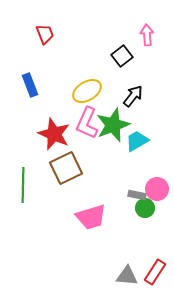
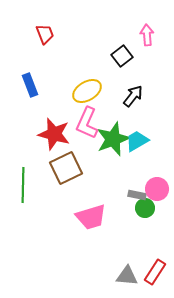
green star: moved 14 px down
red star: rotated 8 degrees counterclockwise
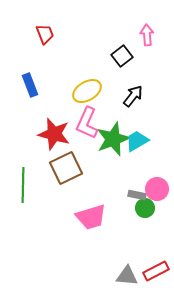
red rectangle: moved 1 px right, 1 px up; rotated 30 degrees clockwise
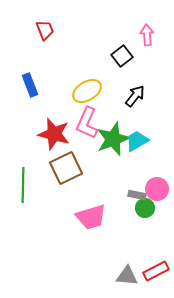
red trapezoid: moved 4 px up
black arrow: moved 2 px right
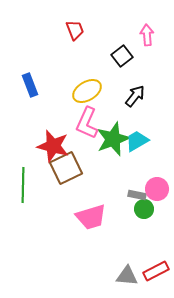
red trapezoid: moved 30 px right
red star: moved 1 px left, 12 px down
green circle: moved 1 px left, 1 px down
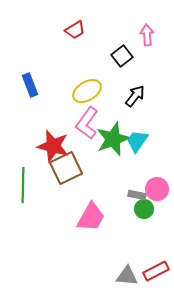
red trapezoid: rotated 80 degrees clockwise
pink L-shape: rotated 12 degrees clockwise
cyan trapezoid: rotated 25 degrees counterclockwise
pink trapezoid: rotated 44 degrees counterclockwise
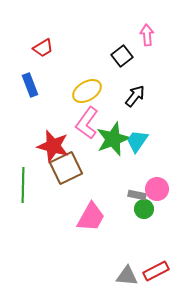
red trapezoid: moved 32 px left, 18 px down
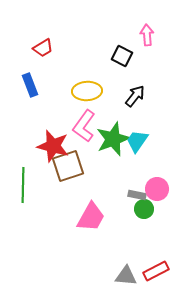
black square: rotated 25 degrees counterclockwise
yellow ellipse: rotated 28 degrees clockwise
pink L-shape: moved 3 px left, 3 px down
brown square: moved 2 px right, 2 px up; rotated 8 degrees clockwise
gray triangle: moved 1 px left
